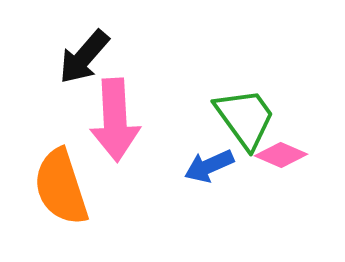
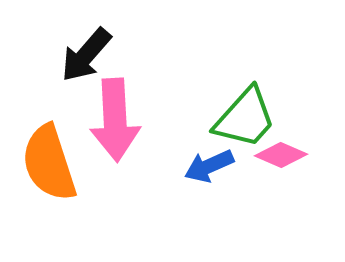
black arrow: moved 2 px right, 2 px up
green trapezoid: rotated 78 degrees clockwise
orange semicircle: moved 12 px left, 24 px up
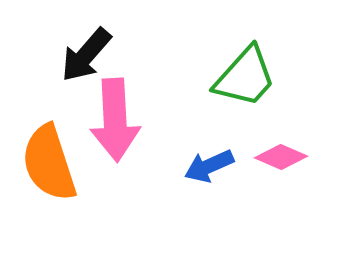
green trapezoid: moved 41 px up
pink diamond: moved 2 px down
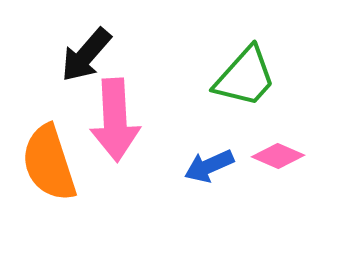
pink diamond: moved 3 px left, 1 px up
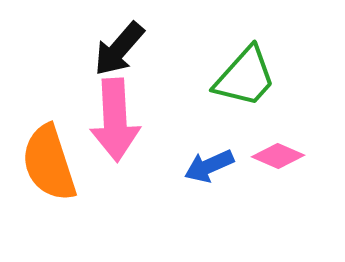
black arrow: moved 33 px right, 6 px up
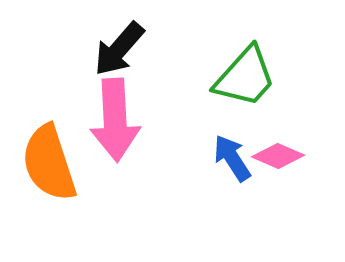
blue arrow: moved 23 px right, 8 px up; rotated 81 degrees clockwise
